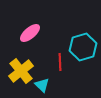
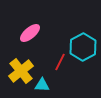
cyan hexagon: rotated 12 degrees counterclockwise
red line: rotated 30 degrees clockwise
cyan triangle: rotated 42 degrees counterclockwise
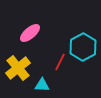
yellow cross: moved 3 px left, 3 px up
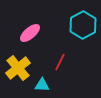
cyan hexagon: moved 22 px up
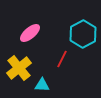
cyan hexagon: moved 9 px down
red line: moved 2 px right, 3 px up
yellow cross: moved 1 px right
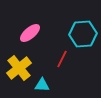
cyan hexagon: rotated 24 degrees clockwise
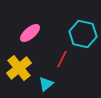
cyan hexagon: rotated 16 degrees clockwise
cyan triangle: moved 4 px right, 1 px up; rotated 42 degrees counterclockwise
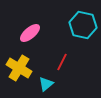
cyan hexagon: moved 9 px up
red line: moved 3 px down
yellow cross: rotated 20 degrees counterclockwise
